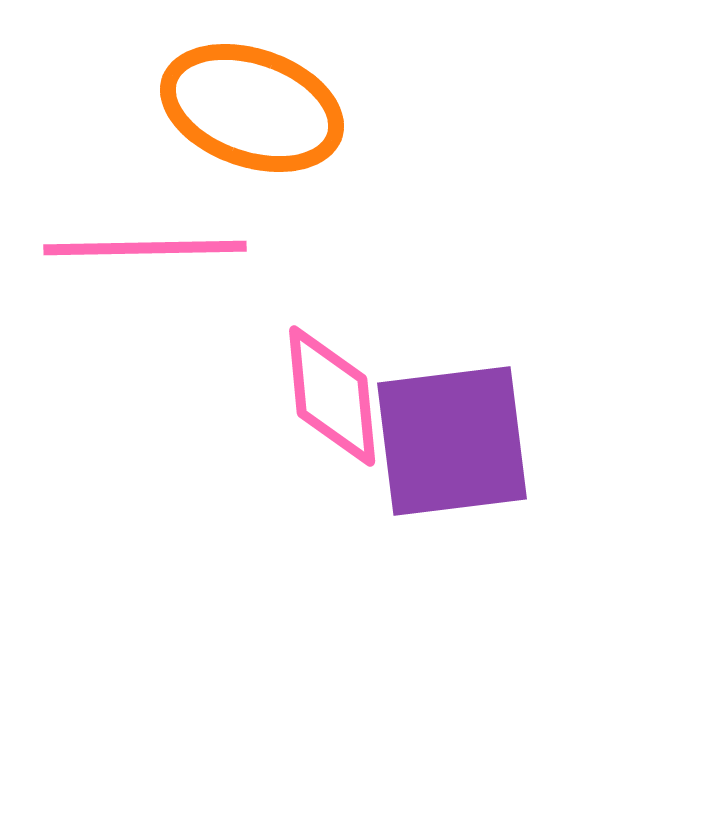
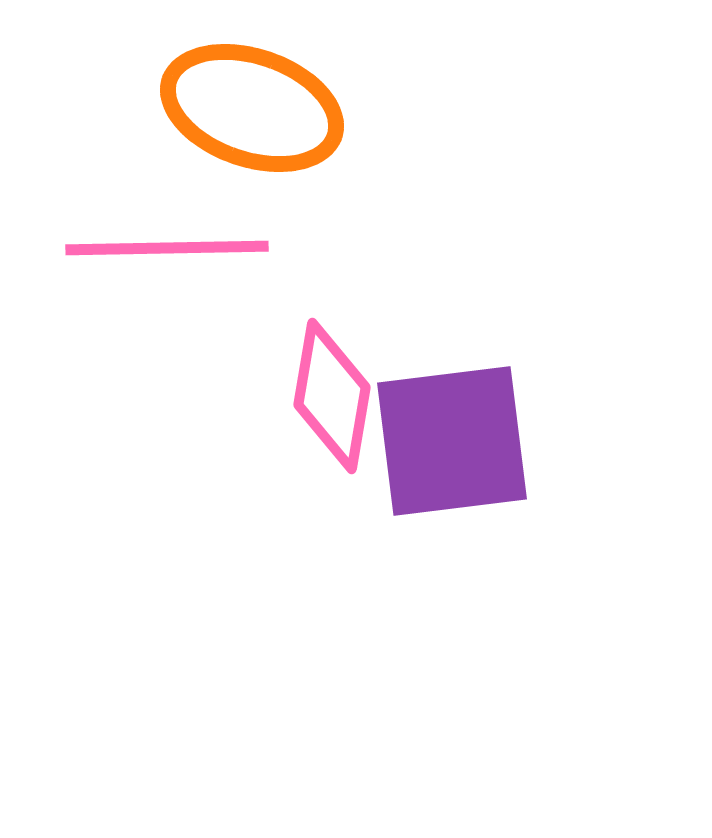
pink line: moved 22 px right
pink diamond: rotated 15 degrees clockwise
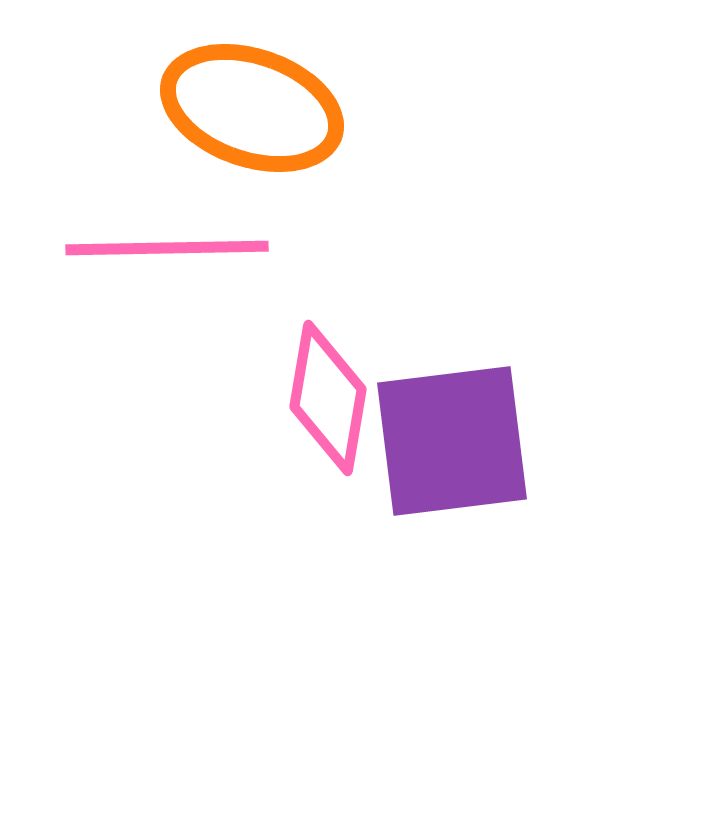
pink diamond: moved 4 px left, 2 px down
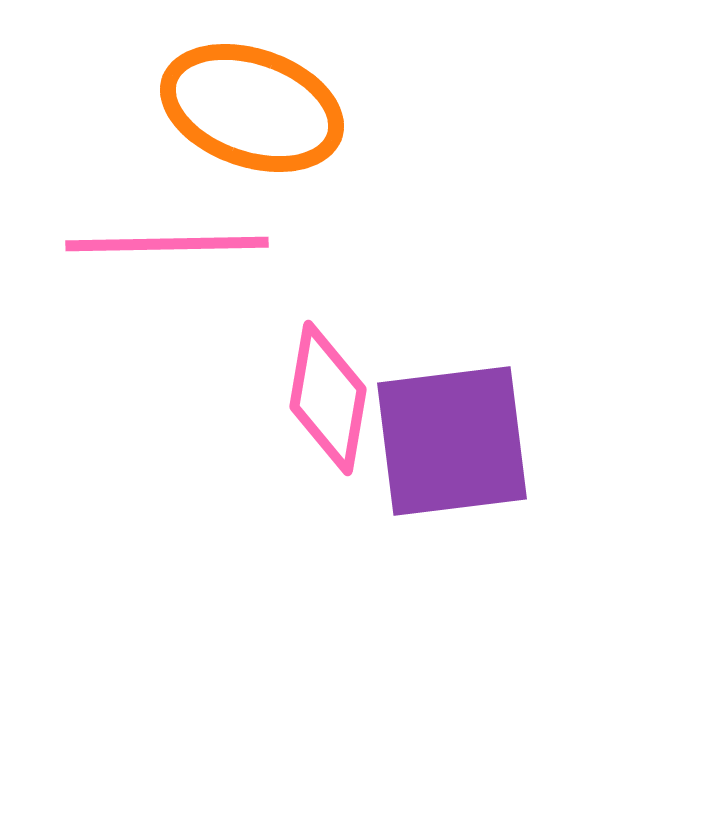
pink line: moved 4 px up
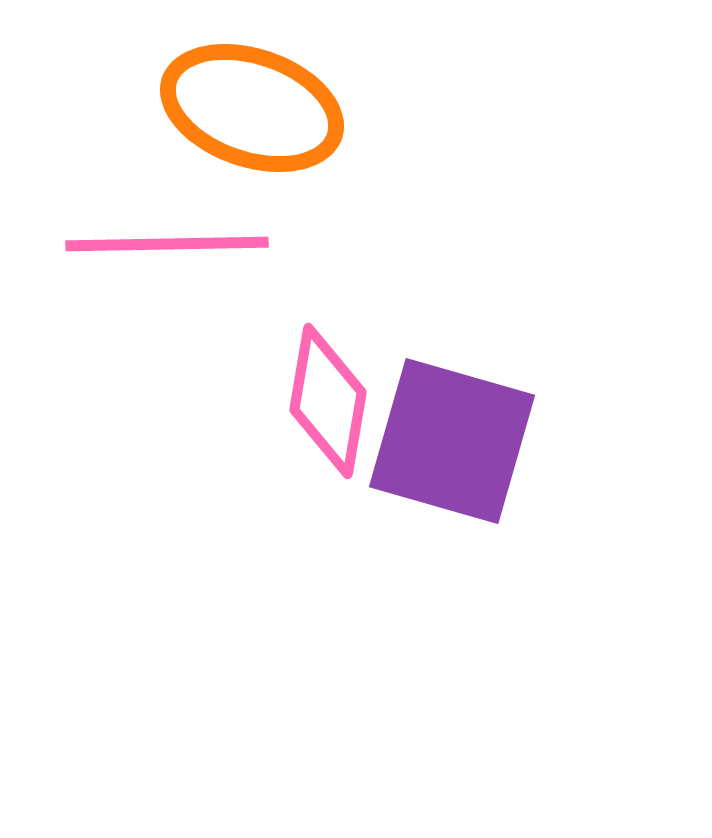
pink diamond: moved 3 px down
purple square: rotated 23 degrees clockwise
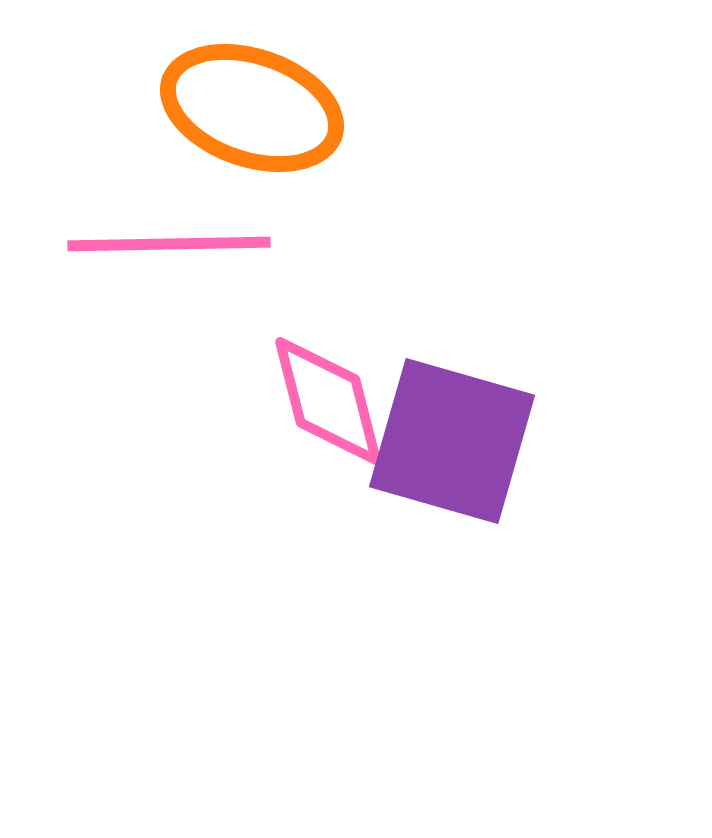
pink line: moved 2 px right
pink diamond: rotated 24 degrees counterclockwise
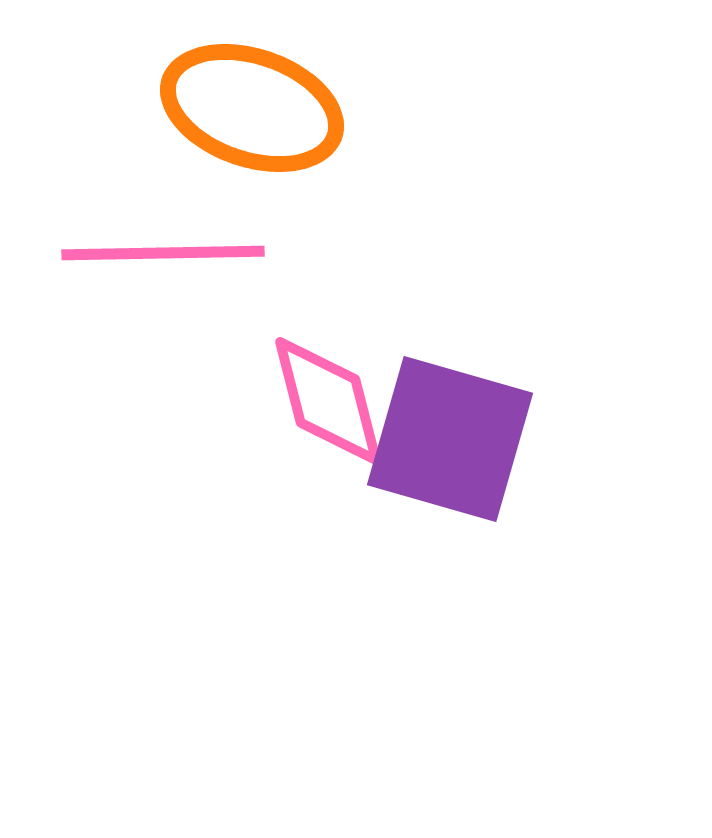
pink line: moved 6 px left, 9 px down
purple square: moved 2 px left, 2 px up
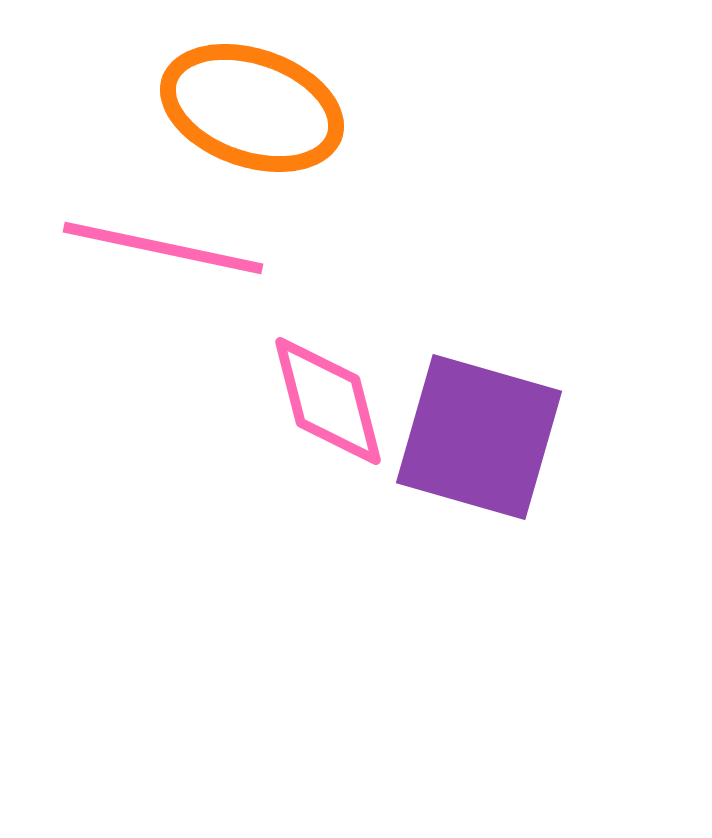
pink line: moved 5 px up; rotated 13 degrees clockwise
purple square: moved 29 px right, 2 px up
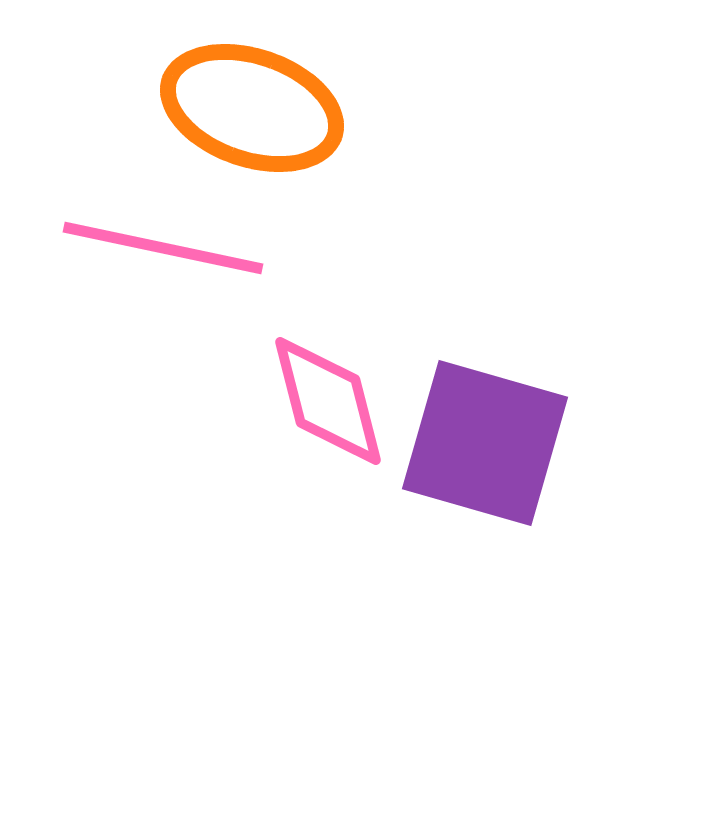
purple square: moved 6 px right, 6 px down
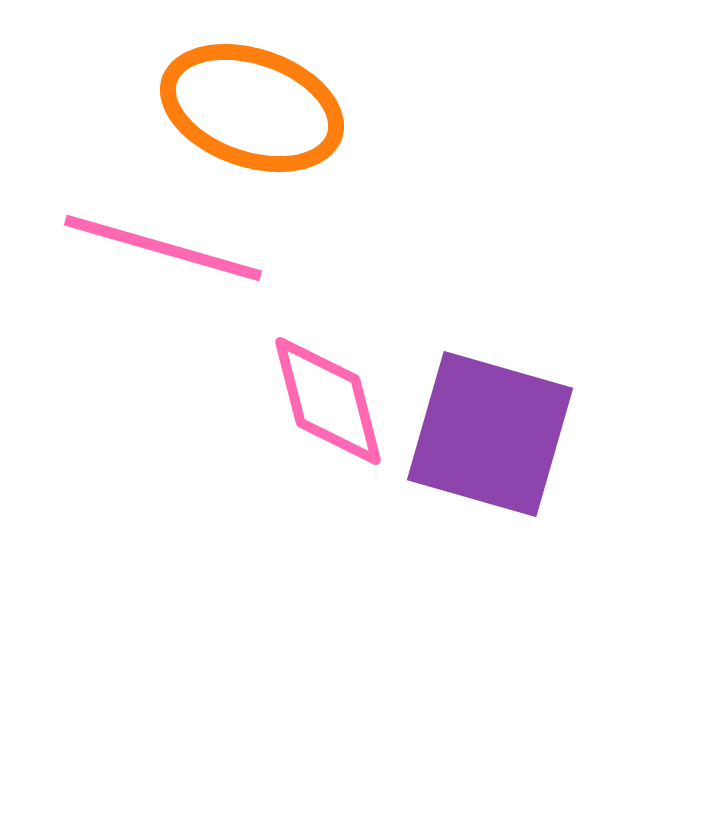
pink line: rotated 4 degrees clockwise
purple square: moved 5 px right, 9 px up
